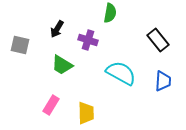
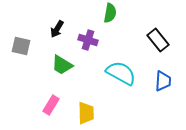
gray square: moved 1 px right, 1 px down
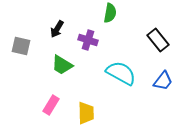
blue trapezoid: rotated 35 degrees clockwise
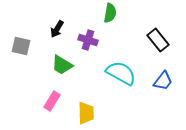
pink rectangle: moved 1 px right, 4 px up
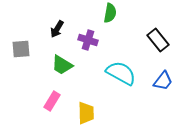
gray square: moved 3 px down; rotated 18 degrees counterclockwise
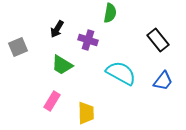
gray square: moved 3 px left, 2 px up; rotated 18 degrees counterclockwise
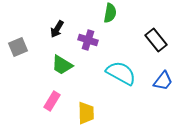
black rectangle: moved 2 px left
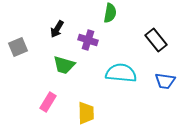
green trapezoid: moved 2 px right; rotated 15 degrees counterclockwise
cyan semicircle: rotated 24 degrees counterclockwise
blue trapezoid: moved 2 px right; rotated 60 degrees clockwise
pink rectangle: moved 4 px left, 1 px down
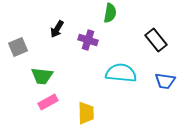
green trapezoid: moved 22 px left, 11 px down; rotated 10 degrees counterclockwise
pink rectangle: rotated 30 degrees clockwise
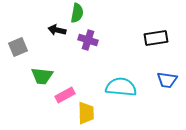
green semicircle: moved 33 px left
black arrow: moved 1 px down; rotated 72 degrees clockwise
black rectangle: moved 2 px up; rotated 60 degrees counterclockwise
cyan semicircle: moved 14 px down
blue trapezoid: moved 2 px right, 1 px up
pink rectangle: moved 17 px right, 7 px up
